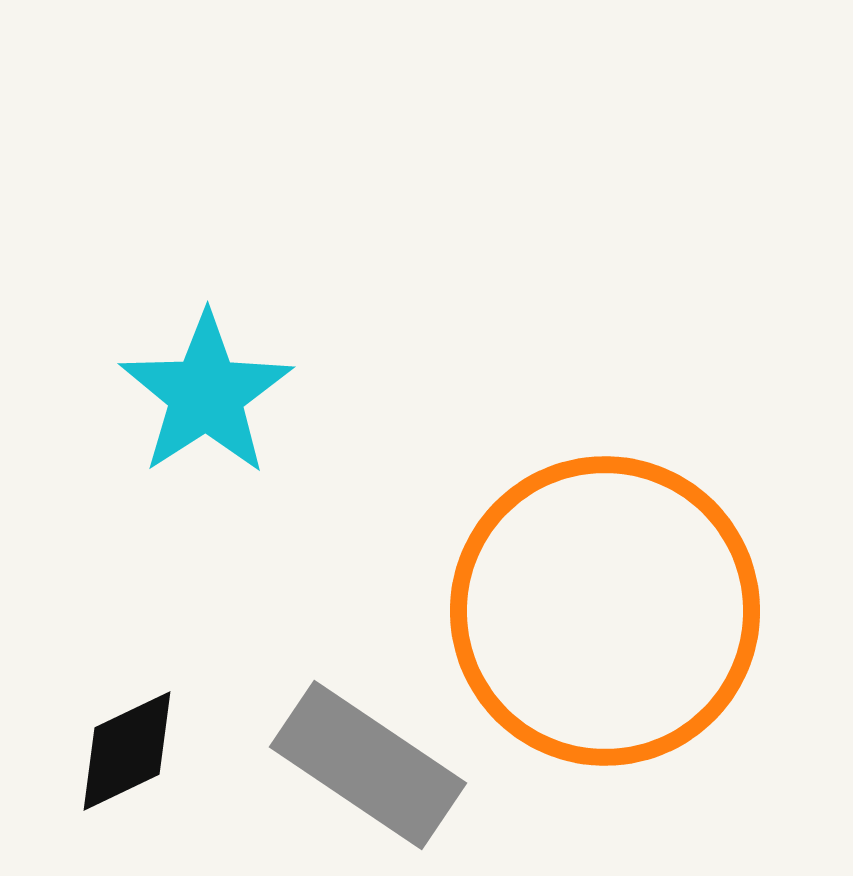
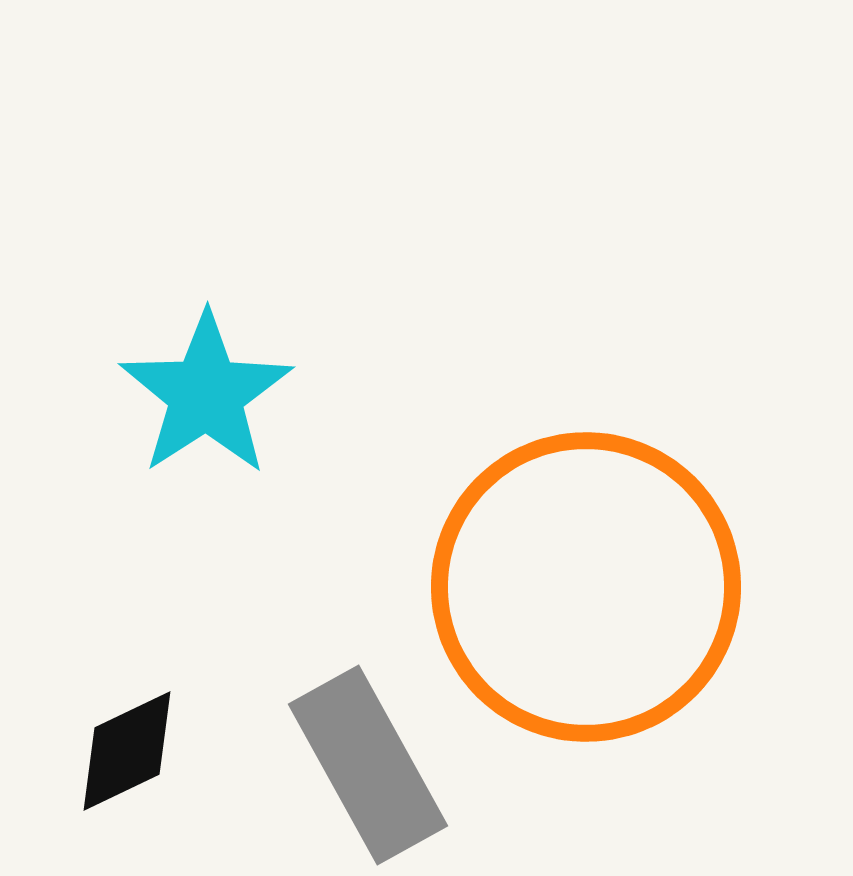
orange circle: moved 19 px left, 24 px up
gray rectangle: rotated 27 degrees clockwise
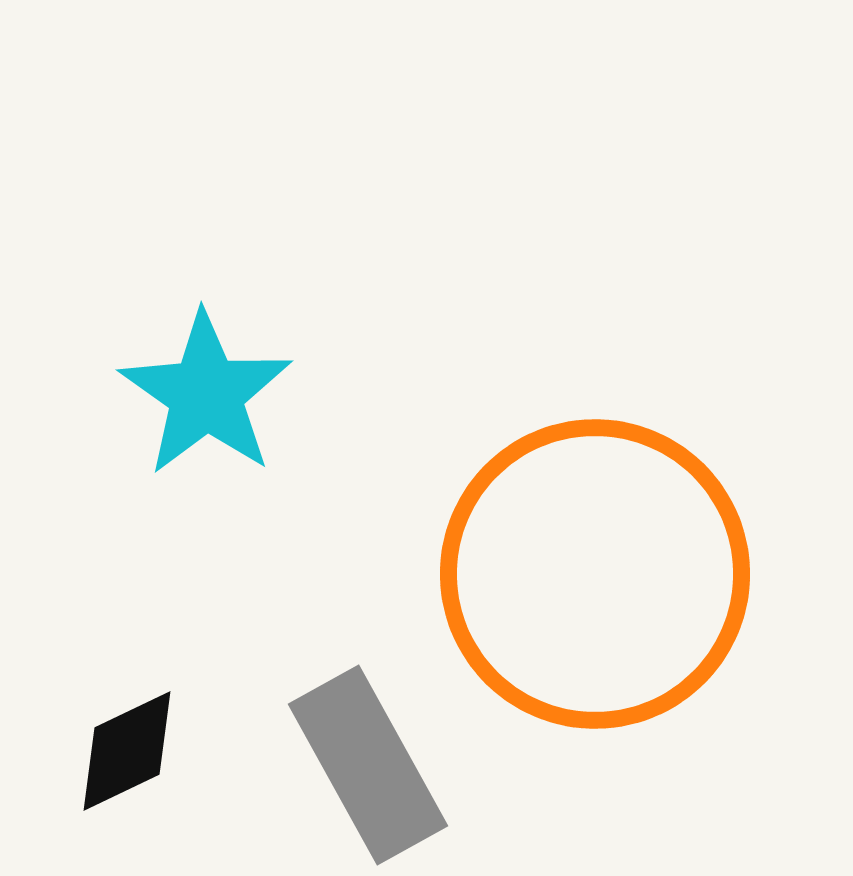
cyan star: rotated 4 degrees counterclockwise
orange circle: moved 9 px right, 13 px up
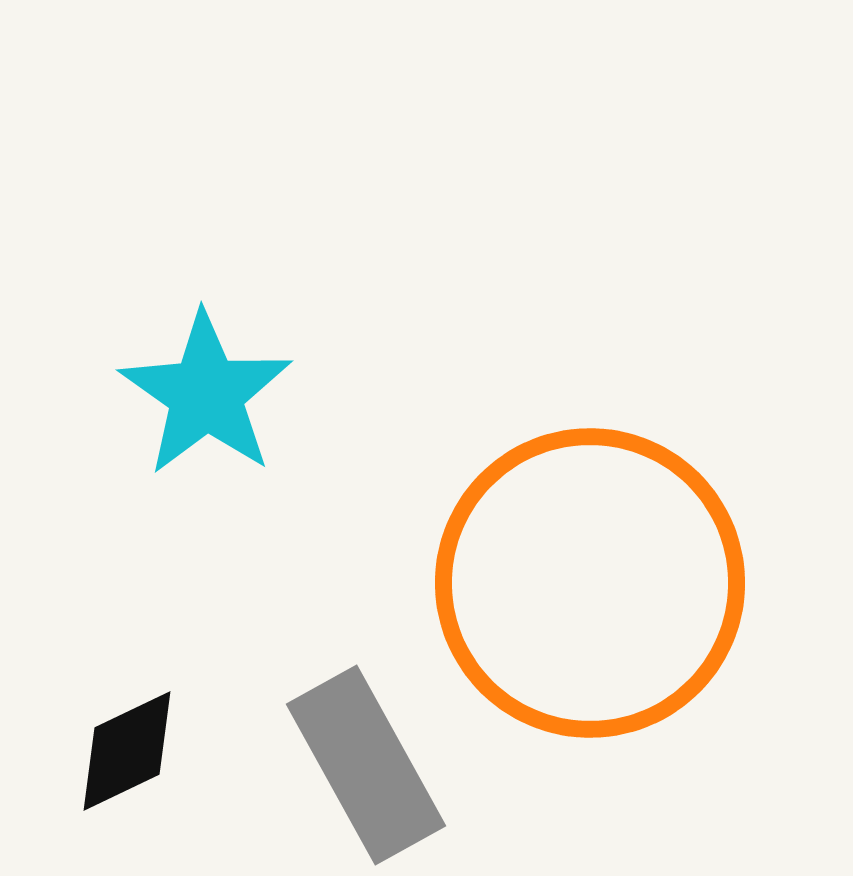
orange circle: moved 5 px left, 9 px down
gray rectangle: moved 2 px left
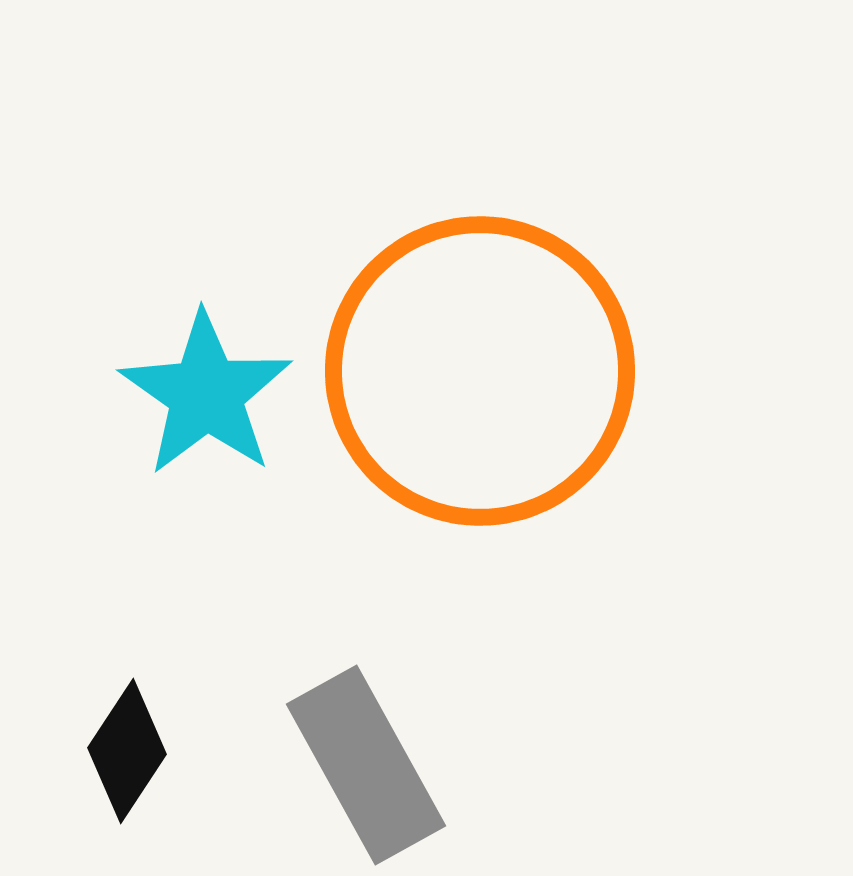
orange circle: moved 110 px left, 212 px up
black diamond: rotated 31 degrees counterclockwise
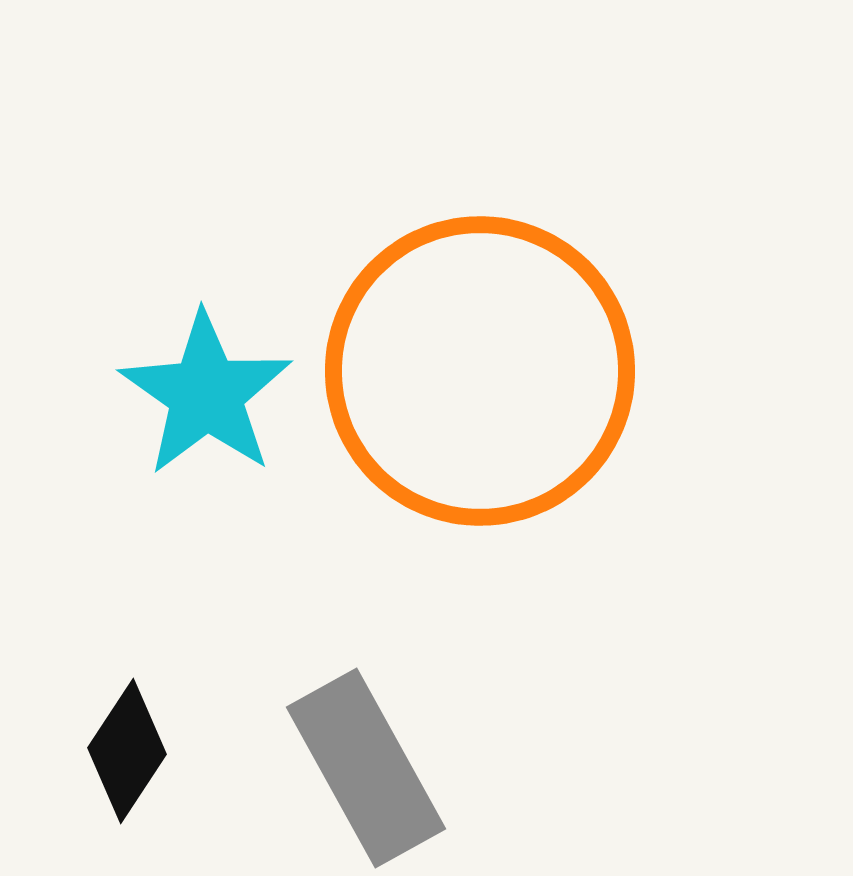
gray rectangle: moved 3 px down
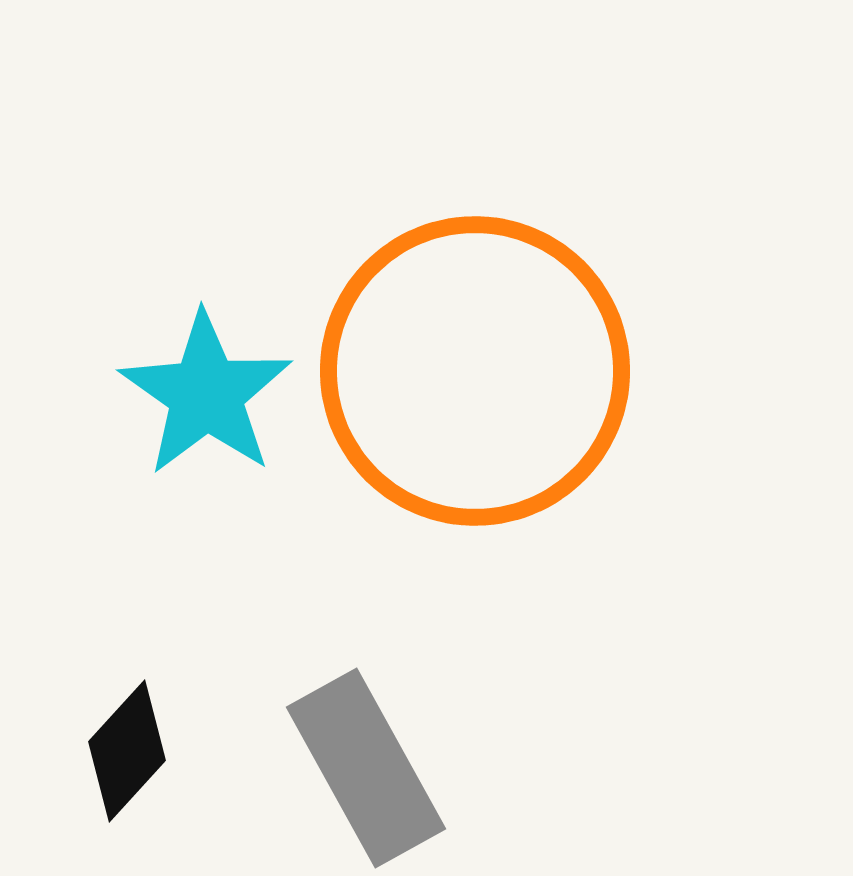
orange circle: moved 5 px left
black diamond: rotated 9 degrees clockwise
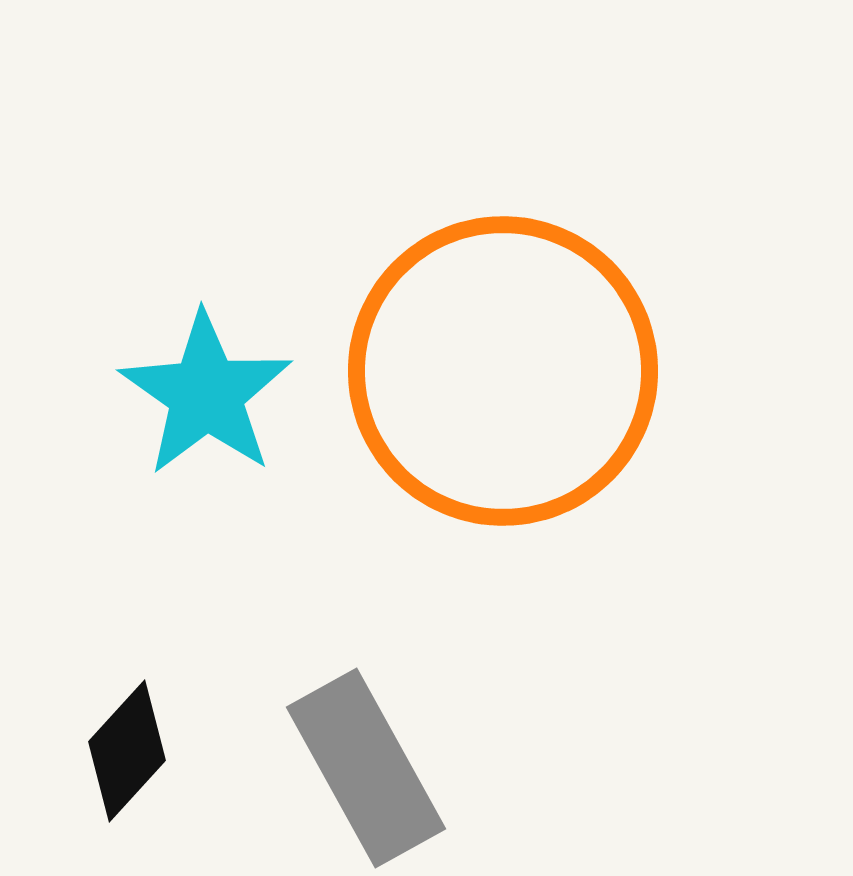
orange circle: moved 28 px right
